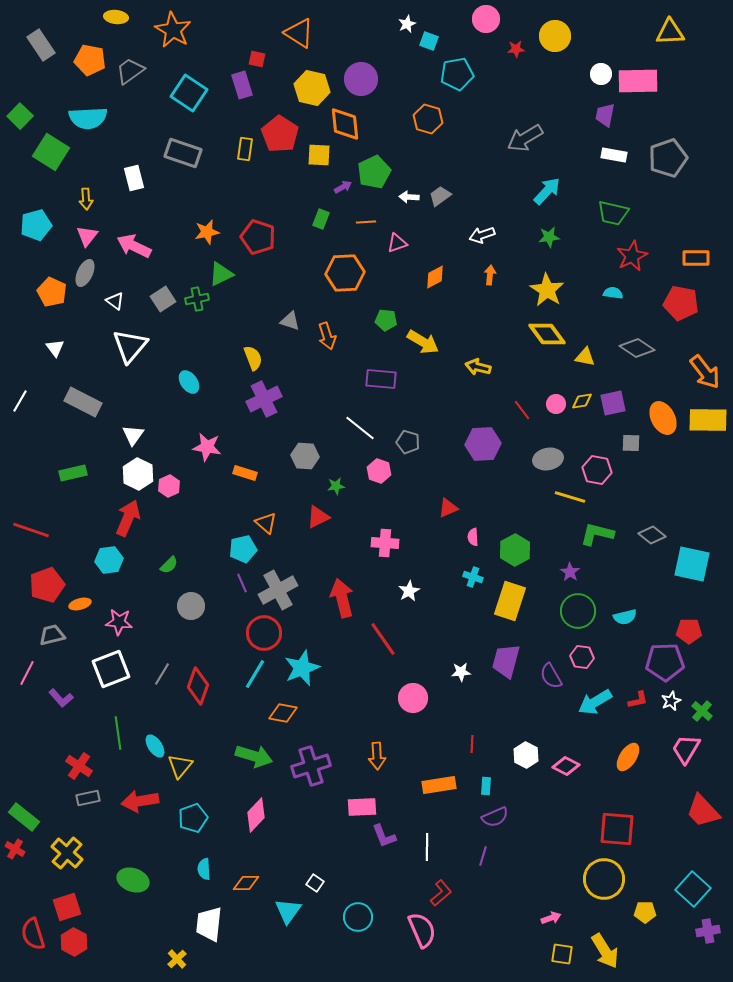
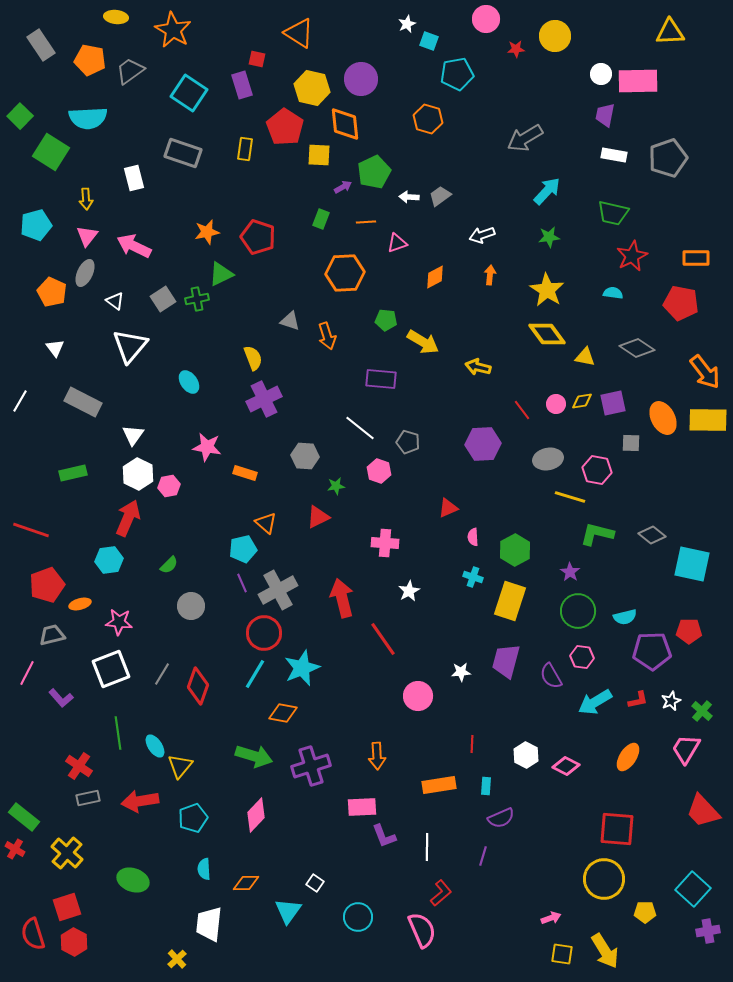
red pentagon at (280, 134): moved 5 px right, 7 px up
pink hexagon at (169, 486): rotated 15 degrees clockwise
purple pentagon at (665, 662): moved 13 px left, 11 px up
pink circle at (413, 698): moved 5 px right, 2 px up
purple semicircle at (495, 817): moved 6 px right, 1 px down
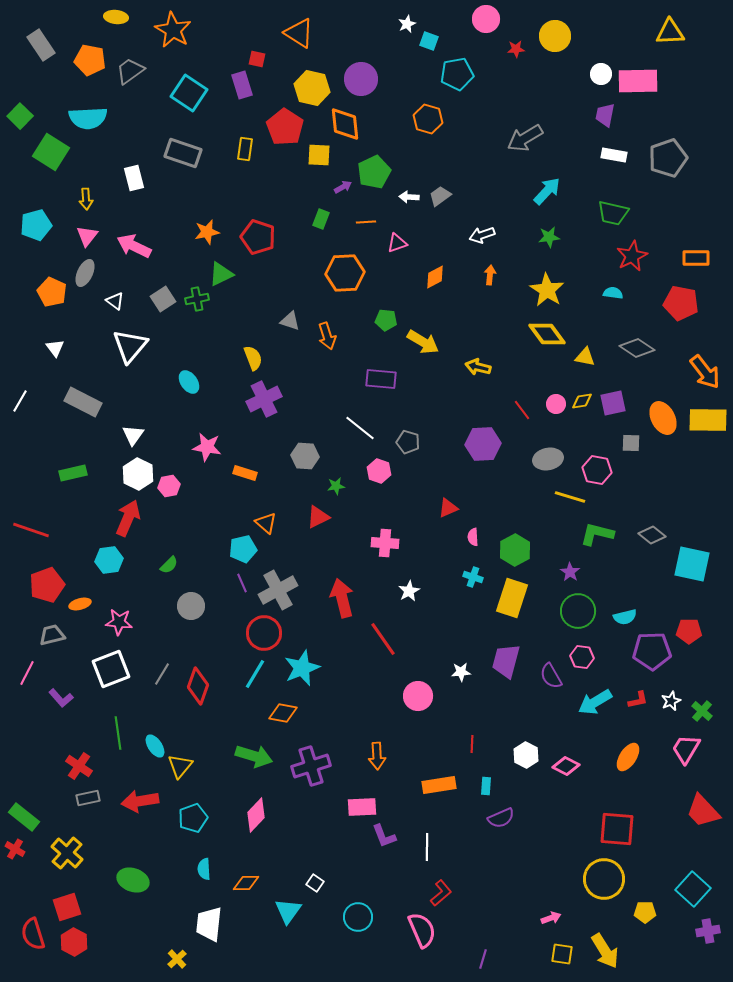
yellow rectangle at (510, 601): moved 2 px right, 3 px up
purple line at (483, 856): moved 103 px down
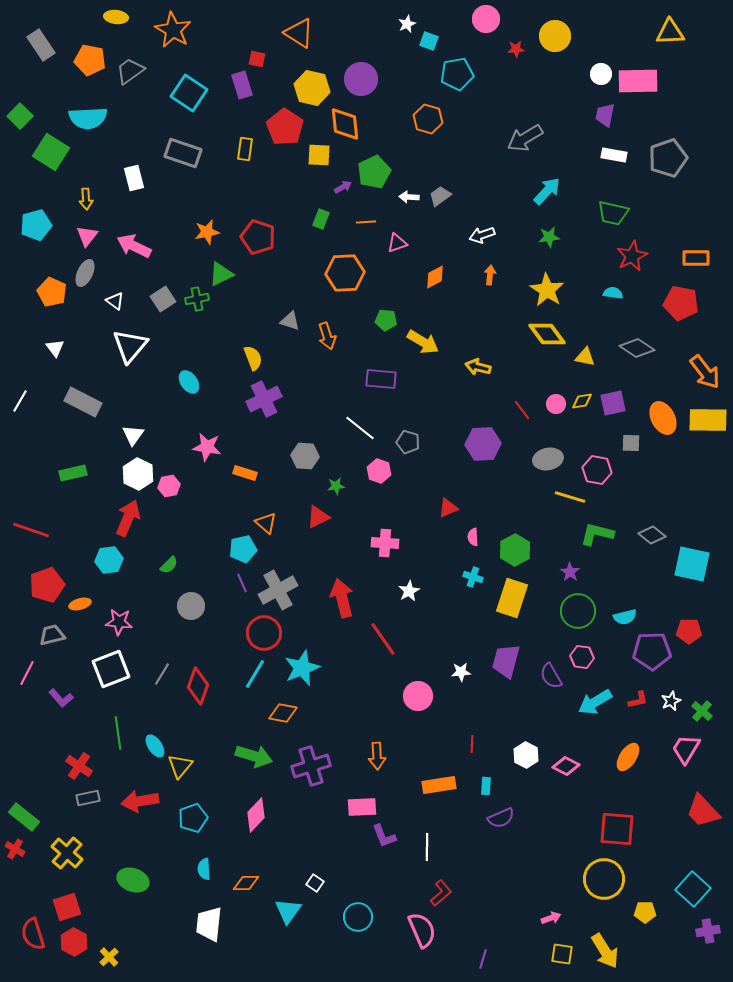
yellow cross at (177, 959): moved 68 px left, 2 px up
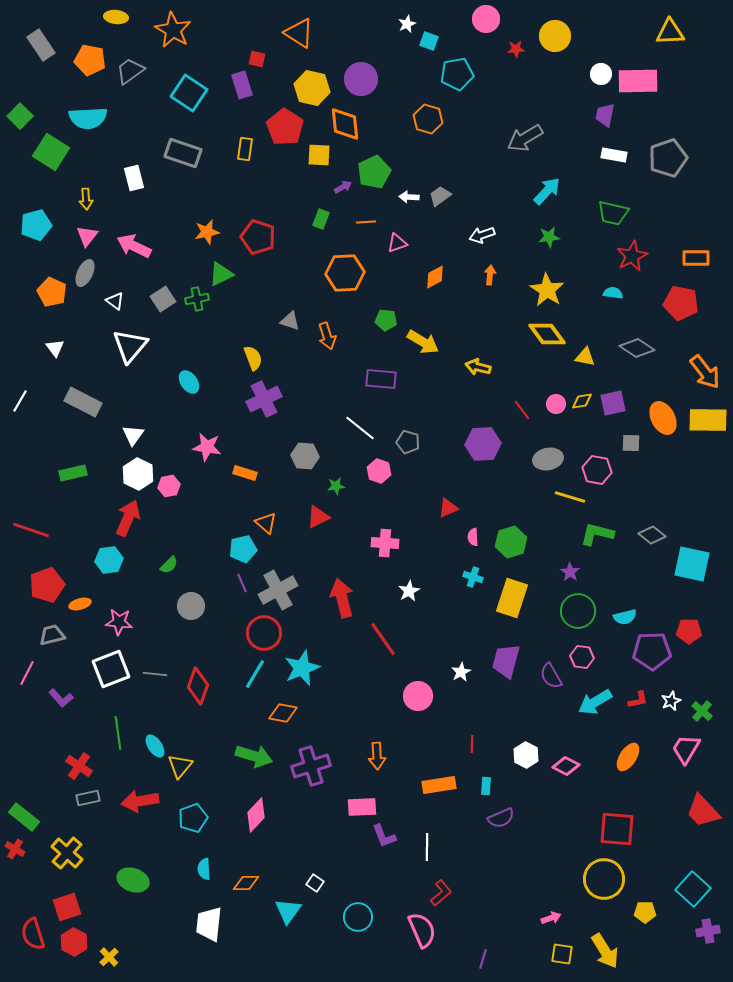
green hexagon at (515, 550): moved 4 px left, 8 px up; rotated 12 degrees clockwise
white star at (461, 672): rotated 24 degrees counterclockwise
gray line at (162, 674): moved 7 px left; rotated 65 degrees clockwise
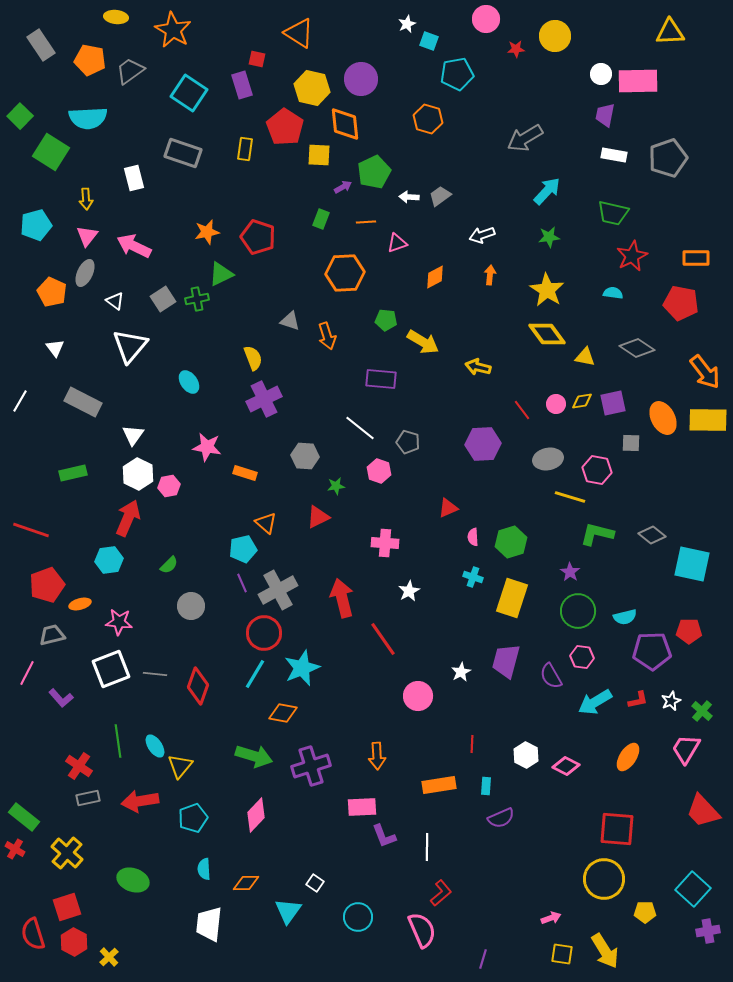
green line at (118, 733): moved 8 px down
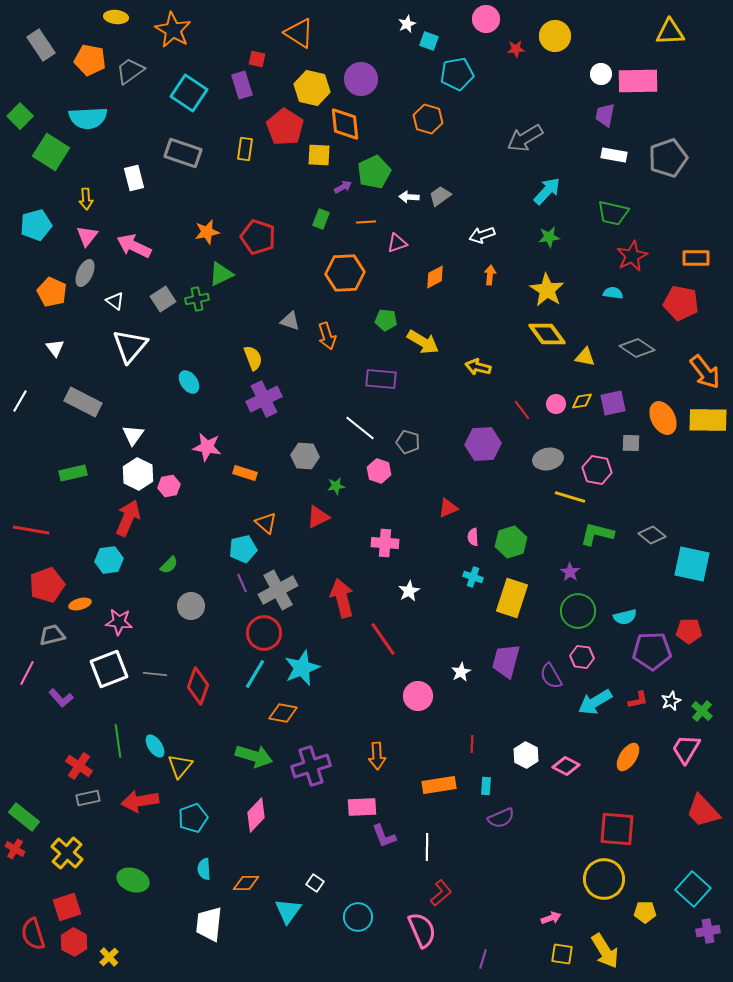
red line at (31, 530): rotated 9 degrees counterclockwise
white square at (111, 669): moved 2 px left
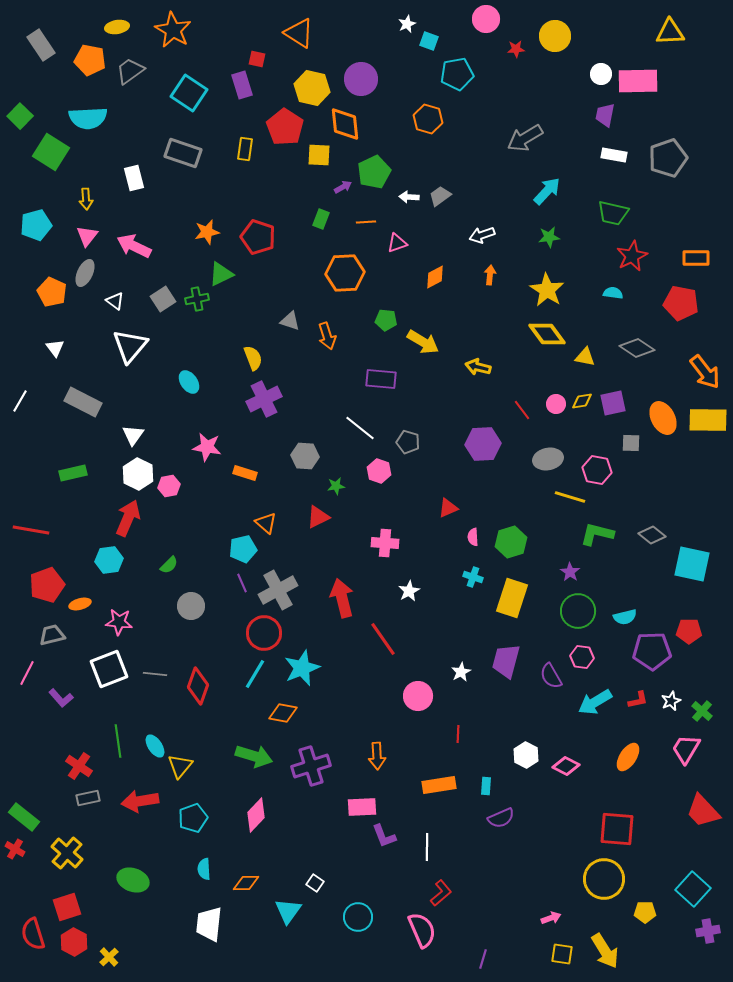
yellow ellipse at (116, 17): moved 1 px right, 10 px down; rotated 15 degrees counterclockwise
red line at (472, 744): moved 14 px left, 10 px up
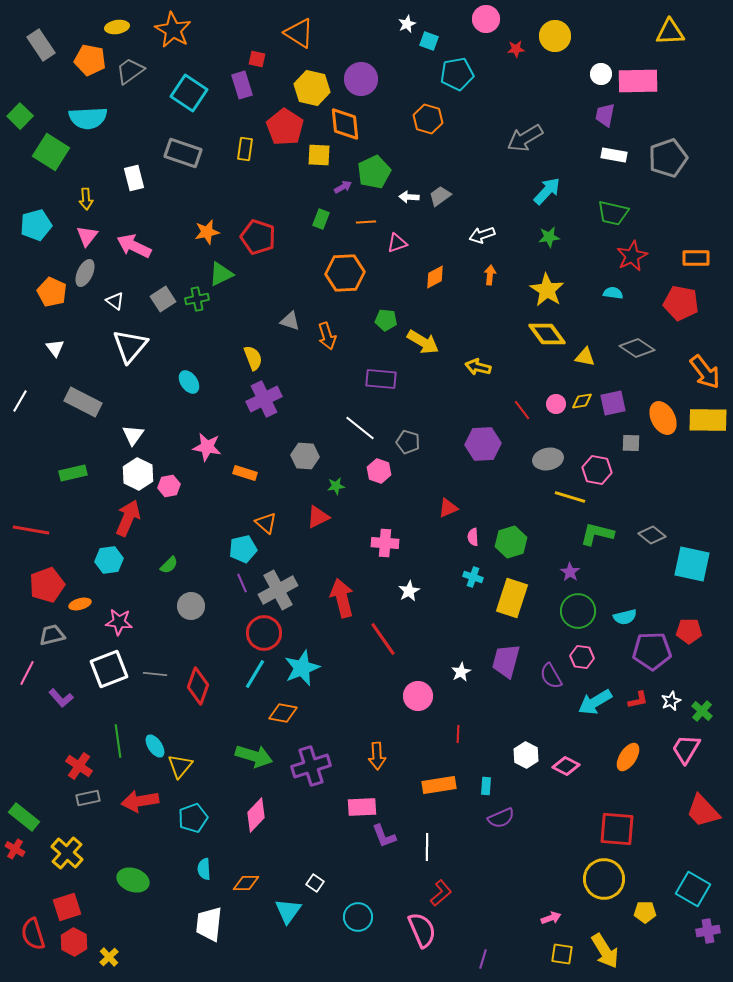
cyan square at (693, 889): rotated 12 degrees counterclockwise
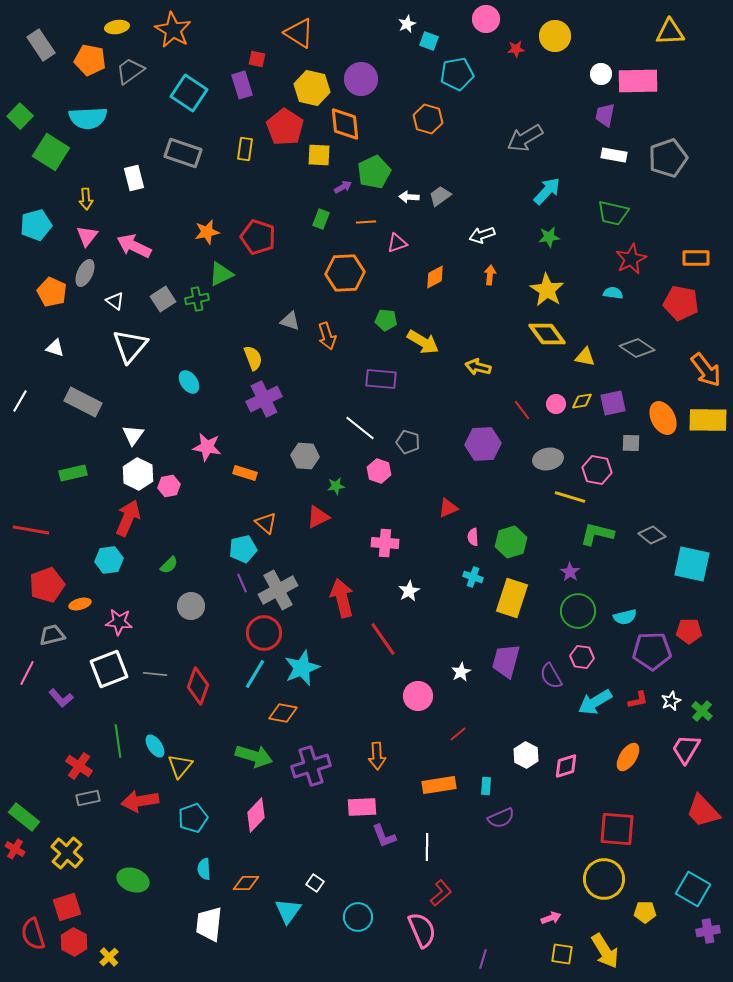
red star at (632, 256): moved 1 px left, 3 px down
white triangle at (55, 348): rotated 36 degrees counterclockwise
orange arrow at (705, 372): moved 1 px right, 2 px up
red line at (458, 734): rotated 48 degrees clockwise
pink diamond at (566, 766): rotated 44 degrees counterclockwise
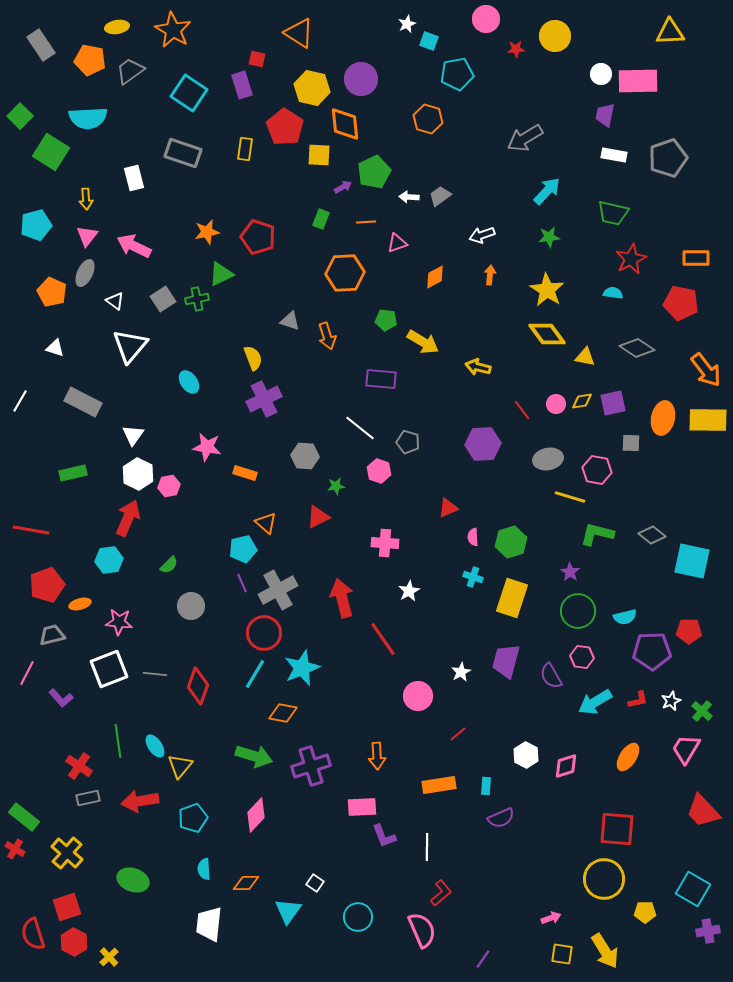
orange ellipse at (663, 418): rotated 40 degrees clockwise
cyan square at (692, 564): moved 3 px up
purple line at (483, 959): rotated 18 degrees clockwise
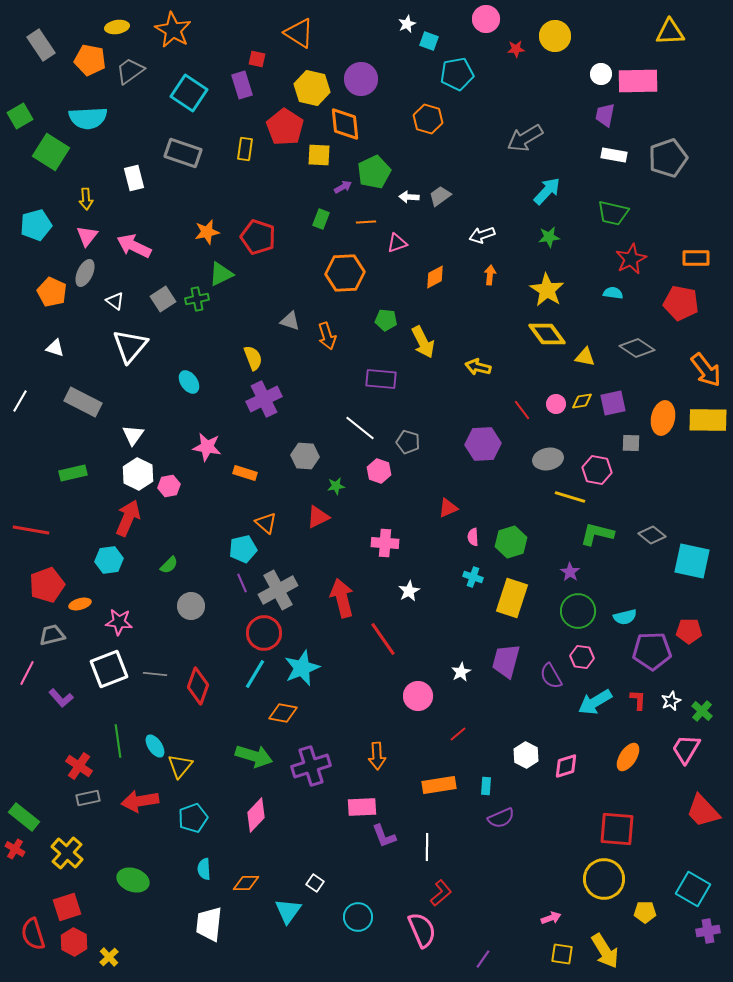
green square at (20, 116): rotated 15 degrees clockwise
yellow arrow at (423, 342): rotated 32 degrees clockwise
red L-shape at (638, 700): rotated 75 degrees counterclockwise
